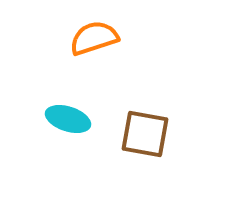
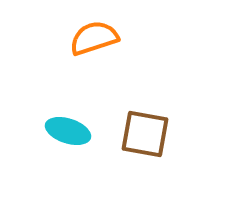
cyan ellipse: moved 12 px down
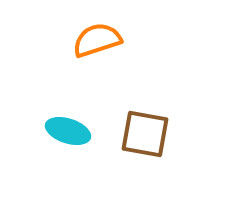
orange semicircle: moved 3 px right, 2 px down
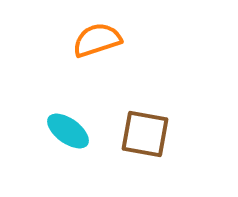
cyan ellipse: rotated 18 degrees clockwise
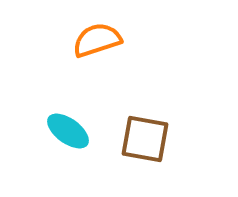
brown square: moved 5 px down
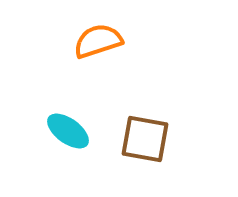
orange semicircle: moved 1 px right, 1 px down
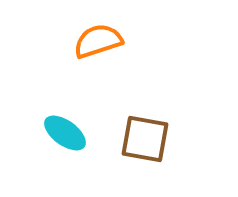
cyan ellipse: moved 3 px left, 2 px down
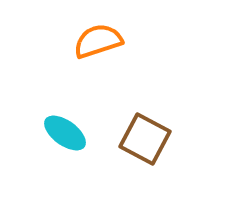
brown square: rotated 18 degrees clockwise
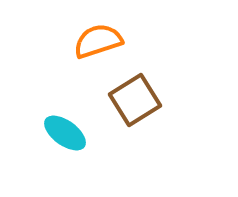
brown square: moved 10 px left, 39 px up; rotated 30 degrees clockwise
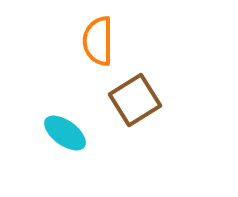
orange semicircle: rotated 72 degrees counterclockwise
